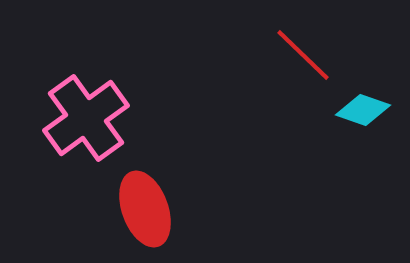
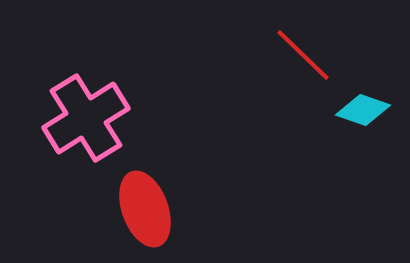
pink cross: rotated 4 degrees clockwise
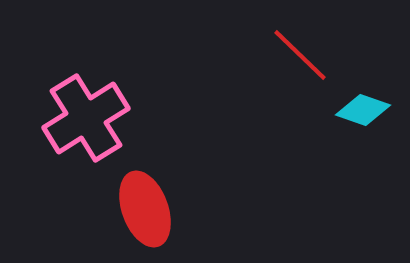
red line: moved 3 px left
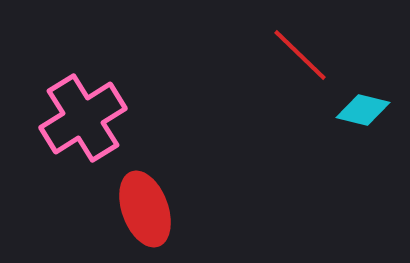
cyan diamond: rotated 6 degrees counterclockwise
pink cross: moved 3 px left
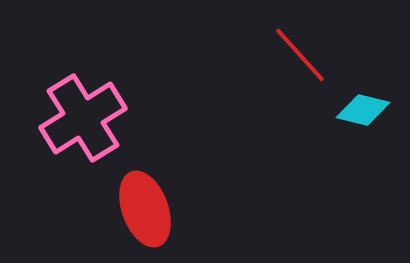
red line: rotated 4 degrees clockwise
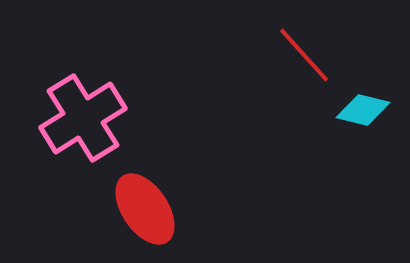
red line: moved 4 px right
red ellipse: rotated 14 degrees counterclockwise
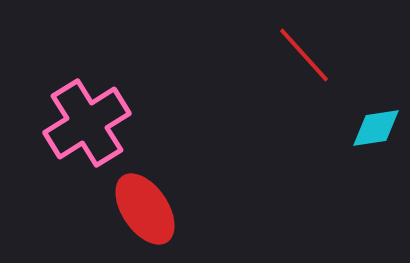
cyan diamond: moved 13 px right, 18 px down; rotated 22 degrees counterclockwise
pink cross: moved 4 px right, 5 px down
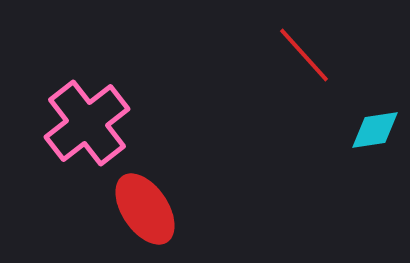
pink cross: rotated 6 degrees counterclockwise
cyan diamond: moved 1 px left, 2 px down
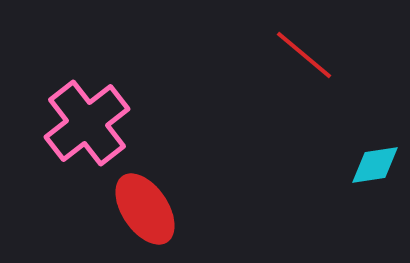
red line: rotated 8 degrees counterclockwise
cyan diamond: moved 35 px down
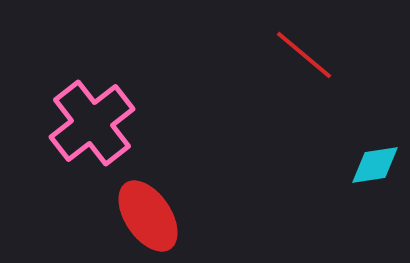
pink cross: moved 5 px right
red ellipse: moved 3 px right, 7 px down
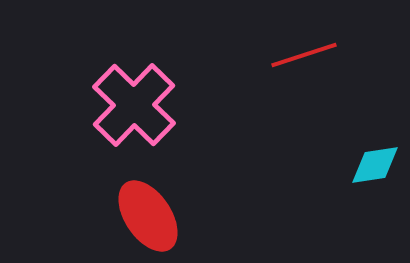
red line: rotated 58 degrees counterclockwise
pink cross: moved 42 px right, 18 px up; rotated 8 degrees counterclockwise
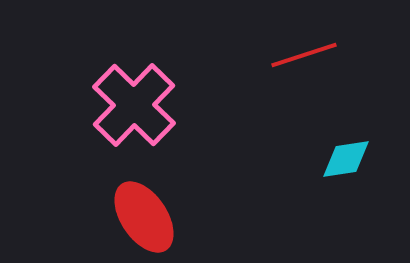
cyan diamond: moved 29 px left, 6 px up
red ellipse: moved 4 px left, 1 px down
